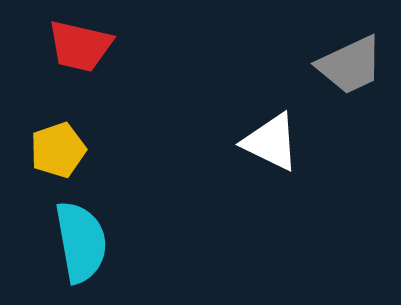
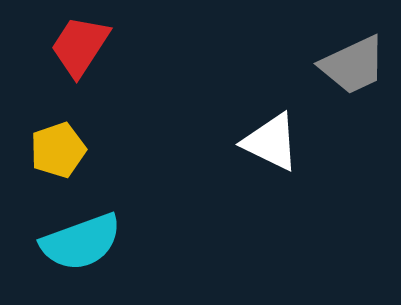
red trapezoid: rotated 110 degrees clockwise
gray trapezoid: moved 3 px right
cyan semicircle: rotated 80 degrees clockwise
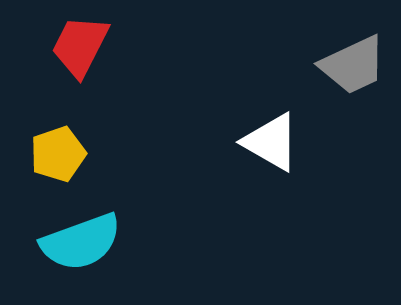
red trapezoid: rotated 6 degrees counterclockwise
white triangle: rotated 4 degrees clockwise
yellow pentagon: moved 4 px down
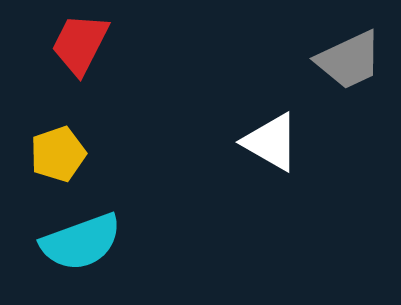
red trapezoid: moved 2 px up
gray trapezoid: moved 4 px left, 5 px up
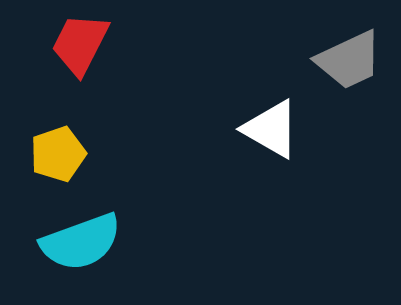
white triangle: moved 13 px up
